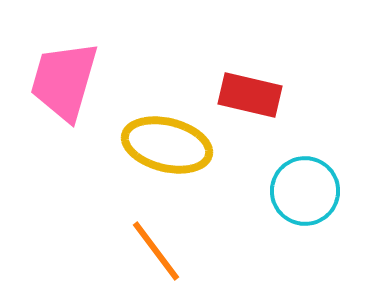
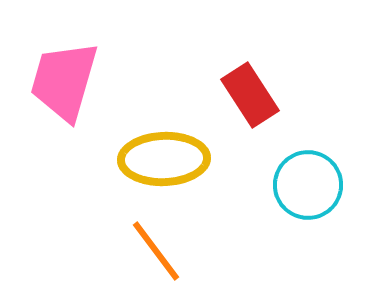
red rectangle: rotated 44 degrees clockwise
yellow ellipse: moved 3 px left, 14 px down; rotated 16 degrees counterclockwise
cyan circle: moved 3 px right, 6 px up
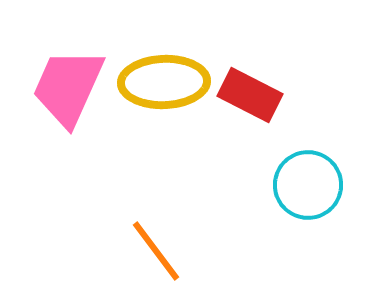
pink trapezoid: moved 4 px right, 6 px down; rotated 8 degrees clockwise
red rectangle: rotated 30 degrees counterclockwise
yellow ellipse: moved 77 px up
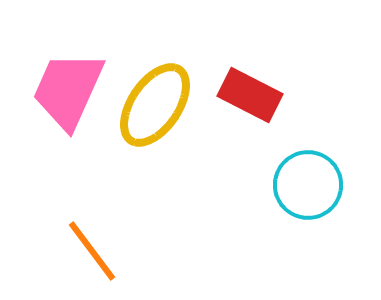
yellow ellipse: moved 9 px left, 23 px down; rotated 54 degrees counterclockwise
pink trapezoid: moved 3 px down
orange line: moved 64 px left
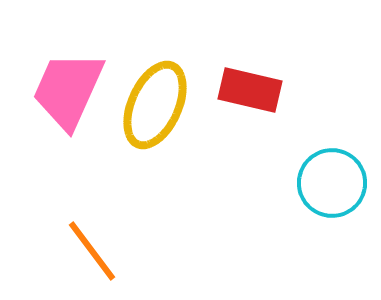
red rectangle: moved 5 px up; rotated 14 degrees counterclockwise
yellow ellipse: rotated 10 degrees counterclockwise
cyan circle: moved 24 px right, 2 px up
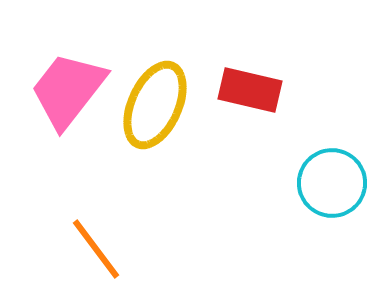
pink trapezoid: rotated 14 degrees clockwise
orange line: moved 4 px right, 2 px up
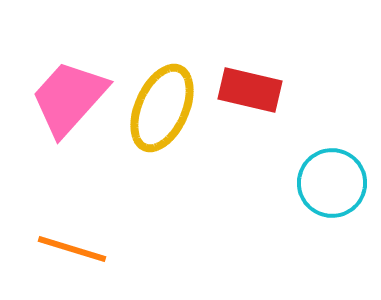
pink trapezoid: moved 1 px right, 8 px down; rotated 4 degrees clockwise
yellow ellipse: moved 7 px right, 3 px down
orange line: moved 24 px left; rotated 36 degrees counterclockwise
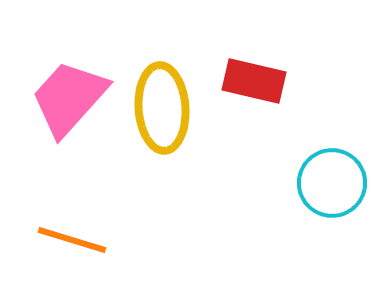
red rectangle: moved 4 px right, 9 px up
yellow ellipse: rotated 28 degrees counterclockwise
orange line: moved 9 px up
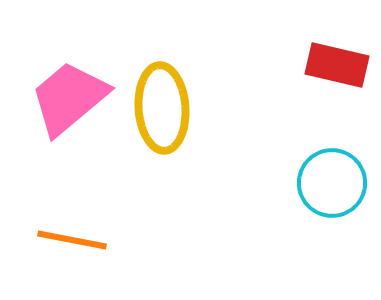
red rectangle: moved 83 px right, 16 px up
pink trapezoid: rotated 8 degrees clockwise
orange line: rotated 6 degrees counterclockwise
